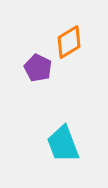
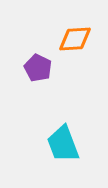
orange diamond: moved 6 px right, 3 px up; rotated 28 degrees clockwise
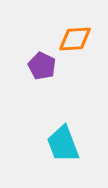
purple pentagon: moved 4 px right, 2 px up
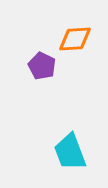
cyan trapezoid: moved 7 px right, 8 px down
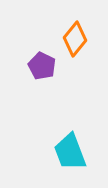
orange diamond: rotated 48 degrees counterclockwise
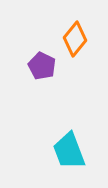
cyan trapezoid: moved 1 px left, 1 px up
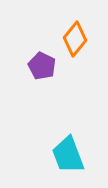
cyan trapezoid: moved 1 px left, 4 px down
